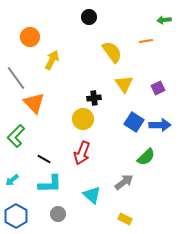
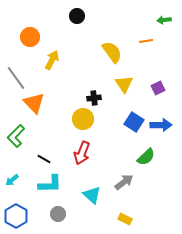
black circle: moved 12 px left, 1 px up
blue arrow: moved 1 px right
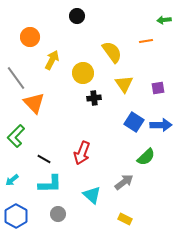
purple square: rotated 16 degrees clockwise
yellow circle: moved 46 px up
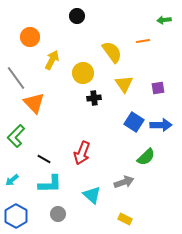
orange line: moved 3 px left
gray arrow: rotated 18 degrees clockwise
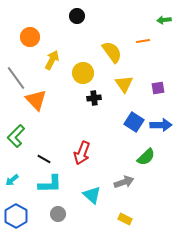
orange triangle: moved 2 px right, 3 px up
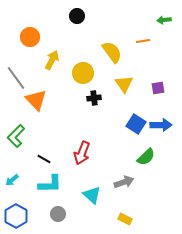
blue square: moved 2 px right, 2 px down
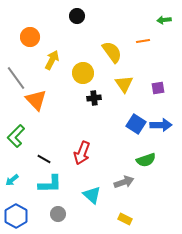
green semicircle: moved 3 px down; rotated 24 degrees clockwise
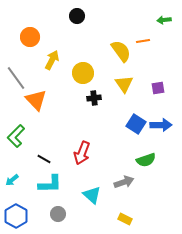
yellow semicircle: moved 9 px right, 1 px up
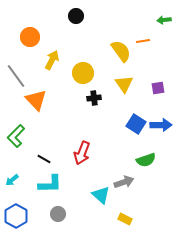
black circle: moved 1 px left
gray line: moved 2 px up
cyan triangle: moved 9 px right
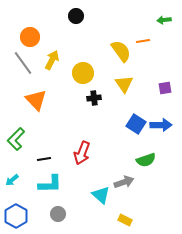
gray line: moved 7 px right, 13 px up
purple square: moved 7 px right
green L-shape: moved 3 px down
black line: rotated 40 degrees counterclockwise
yellow rectangle: moved 1 px down
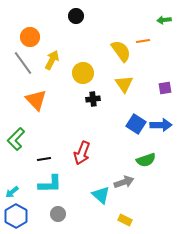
black cross: moved 1 px left, 1 px down
cyan arrow: moved 12 px down
